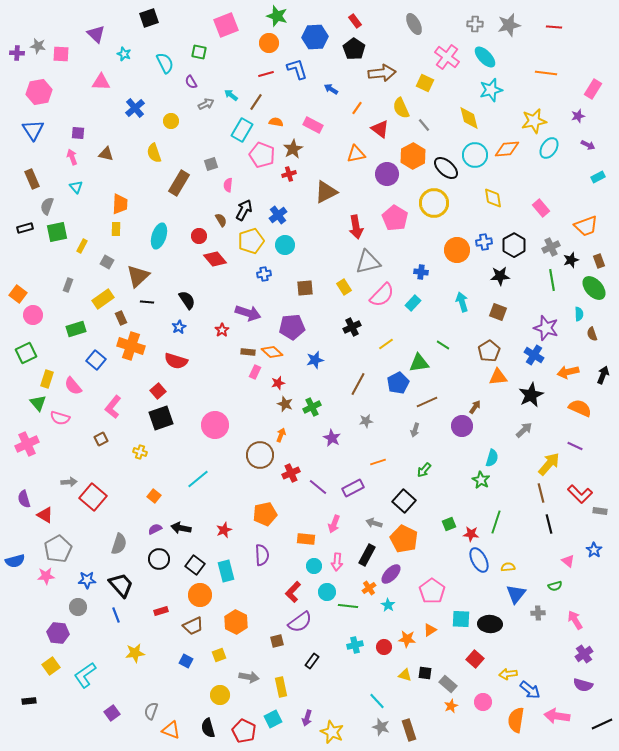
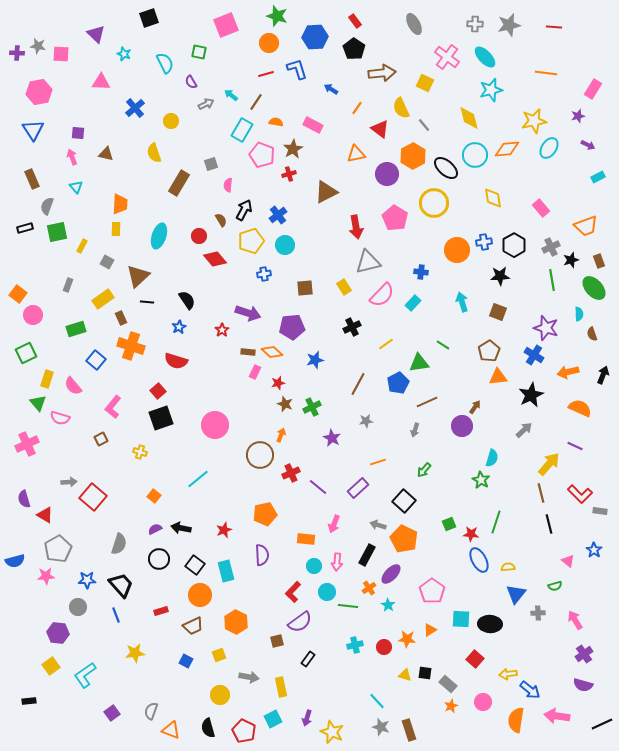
purple rectangle at (353, 488): moved 5 px right; rotated 15 degrees counterclockwise
gray arrow at (374, 523): moved 4 px right, 2 px down
black rectangle at (312, 661): moved 4 px left, 2 px up
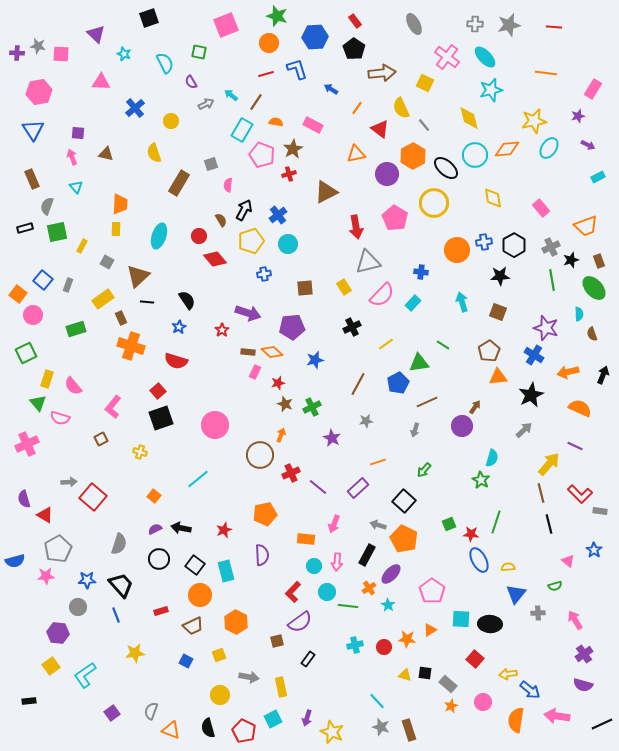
cyan circle at (285, 245): moved 3 px right, 1 px up
blue square at (96, 360): moved 53 px left, 80 px up
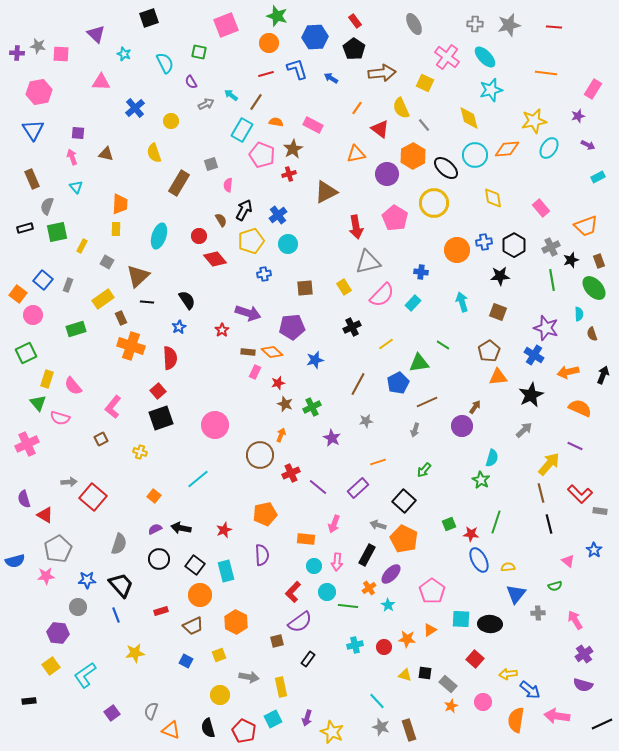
blue arrow at (331, 89): moved 11 px up
red semicircle at (176, 361): moved 6 px left, 3 px up; rotated 110 degrees counterclockwise
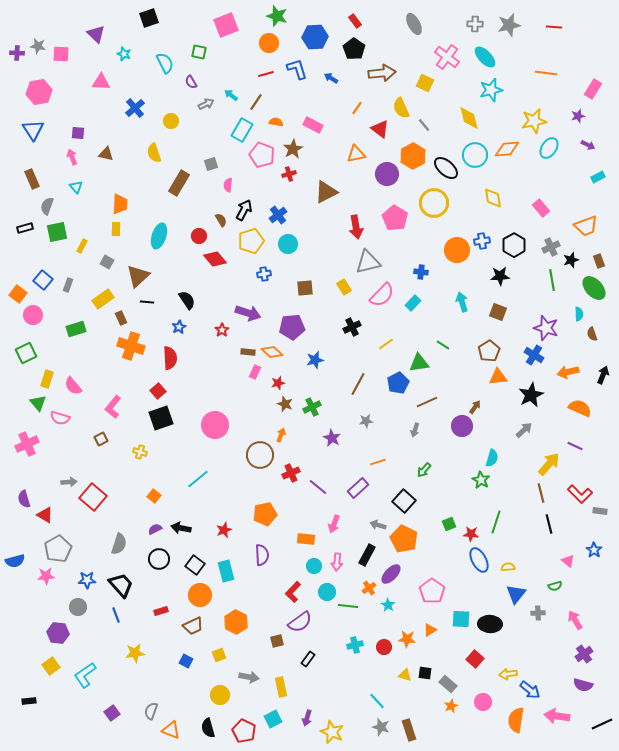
blue cross at (484, 242): moved 2 px left, 1 px up
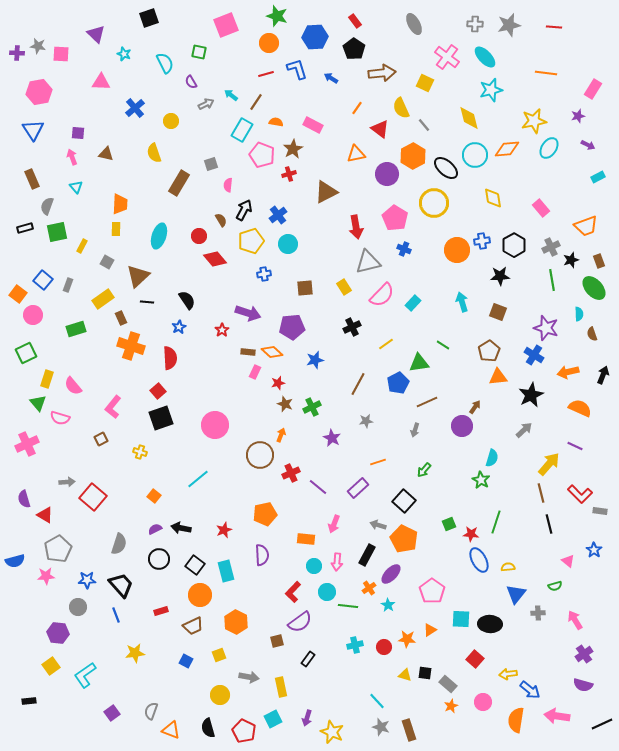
blue cross at (421, 272): moved 17 px left, 23 px up; rotated 16 degrees clockwise
gray arrow at (69, 482): moved 2 px left
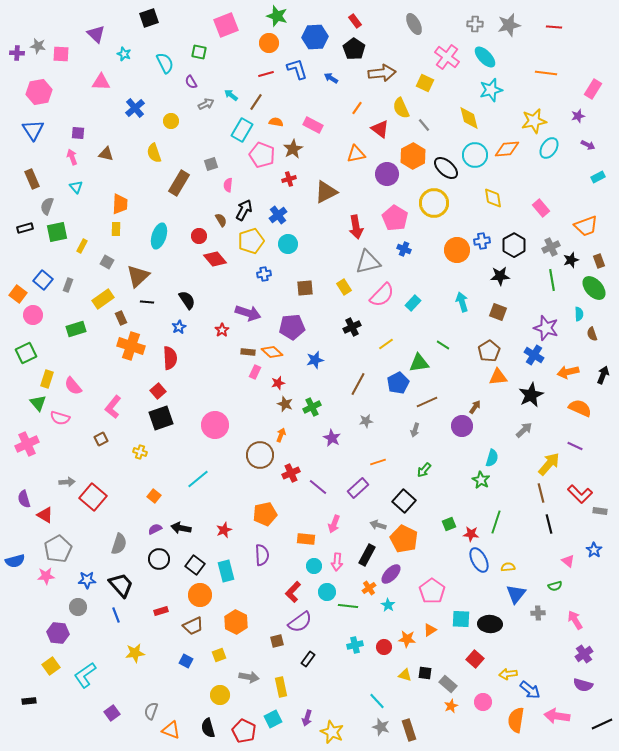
red cross at (289, 174): moved 5 px down
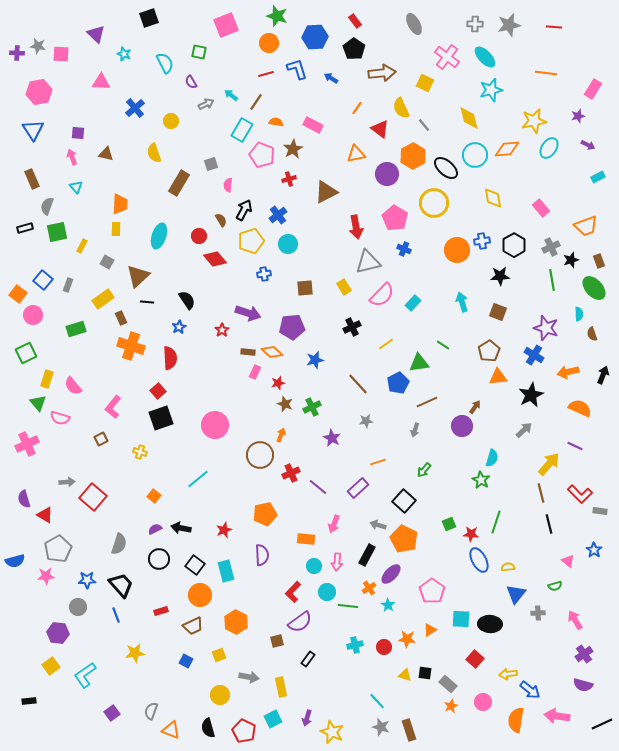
brown line at (358, 384): rotated 70 degrees counterclockwise
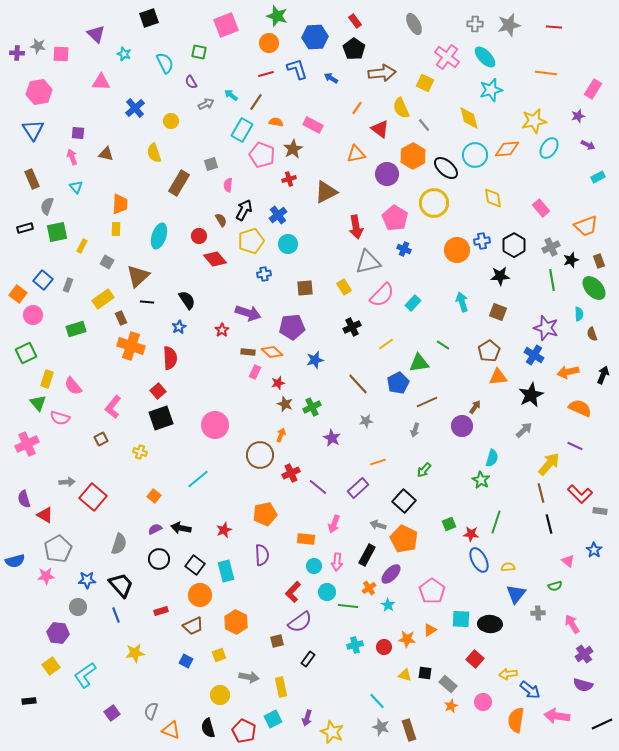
pink arrow at (575, 620): moved 3 px left, 4 px down
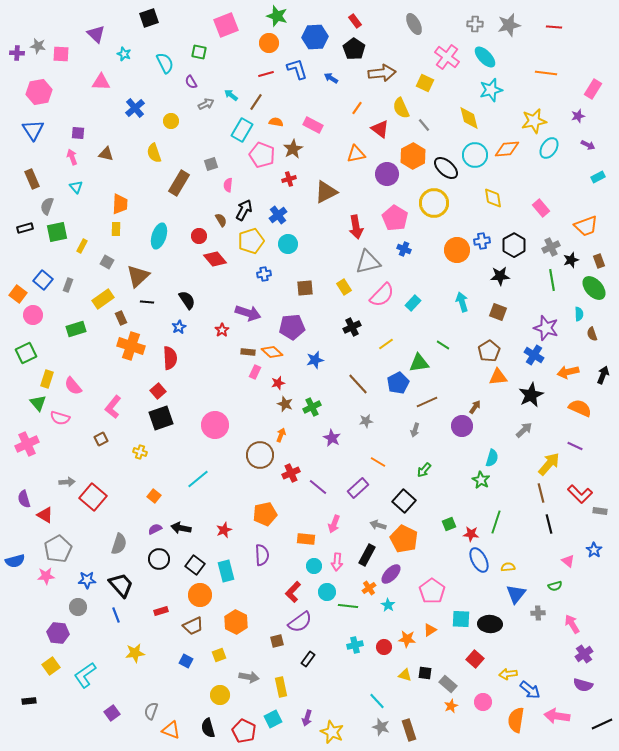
orange line at (378, 462): rotated 49 degrees clockwise
